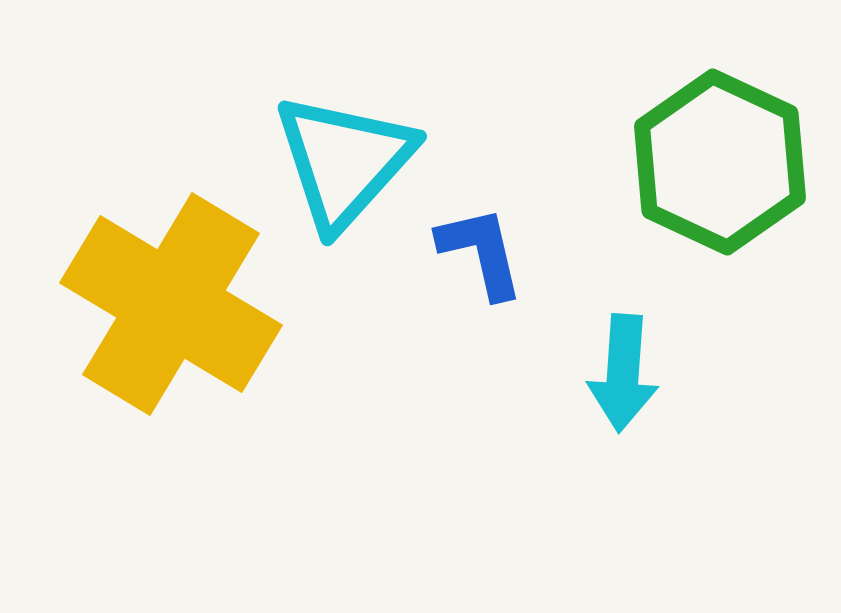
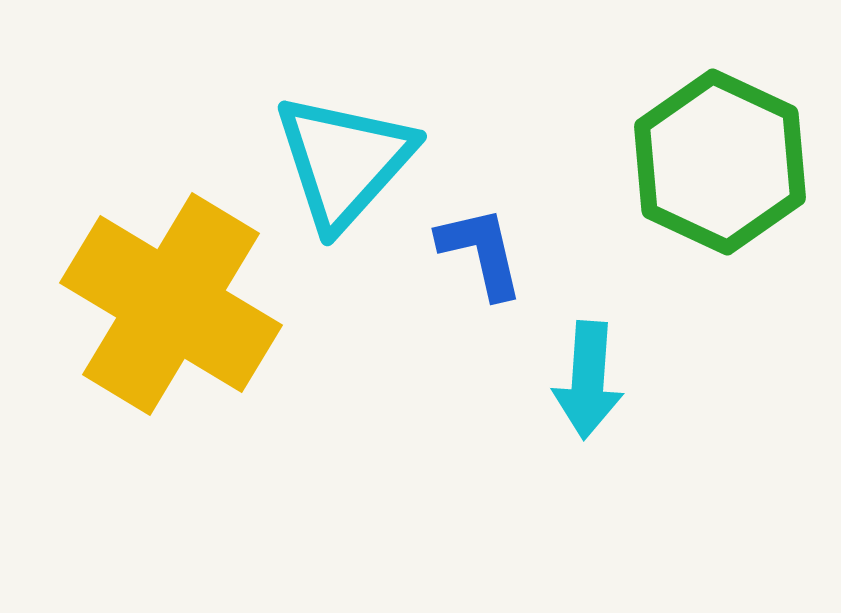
cyan arrow: moved 35 px left, 7 px down
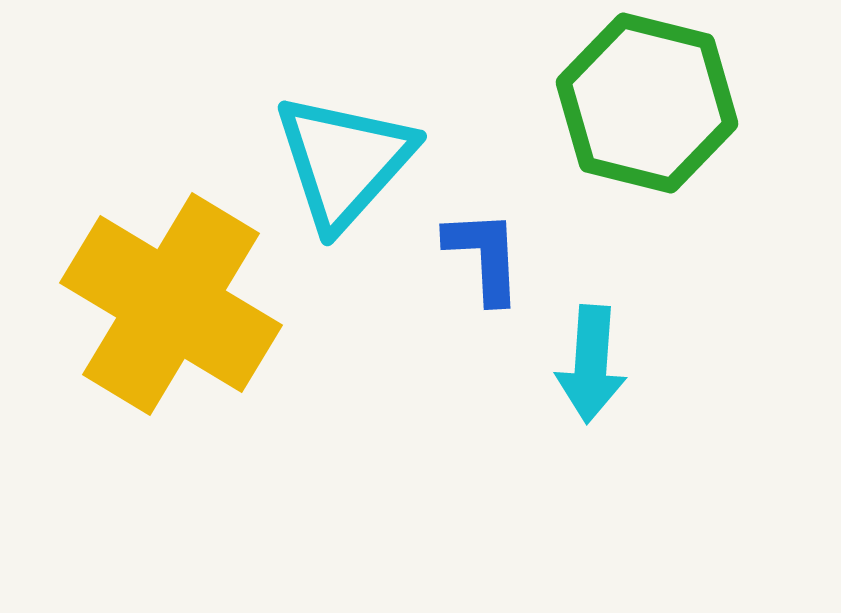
green hexagon: moved 73 px left, 59 px up; rotated 11 degrees counterclockwise
blue L-shape: moved 3 px right, 4 px down; rotated 10 degrees clockwise
cyan arrow: moved 3 px right, 16 px up
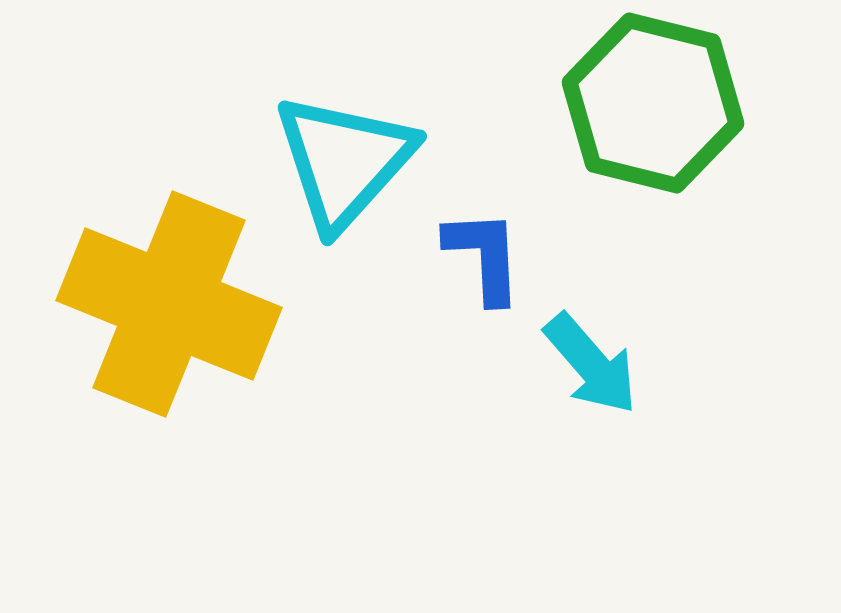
green hexagon: moved 6 px right
yellow cross: moved 2 px left; rotated 9 degrees counterclockwise
cyan arrow: rotated 45 degrees counterclockwise
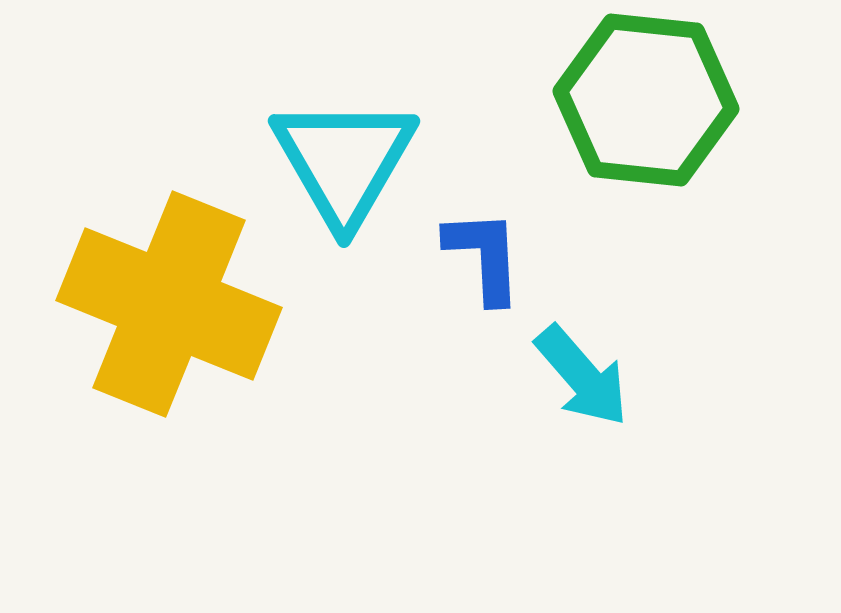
green hexagon: moved 7 px left, 3 px up; rotated 8 degrees counterclockwise
cyan triangle: rotated 12 degrees counterclockwise
cyan arrow: moved 9 px left, 12 px down
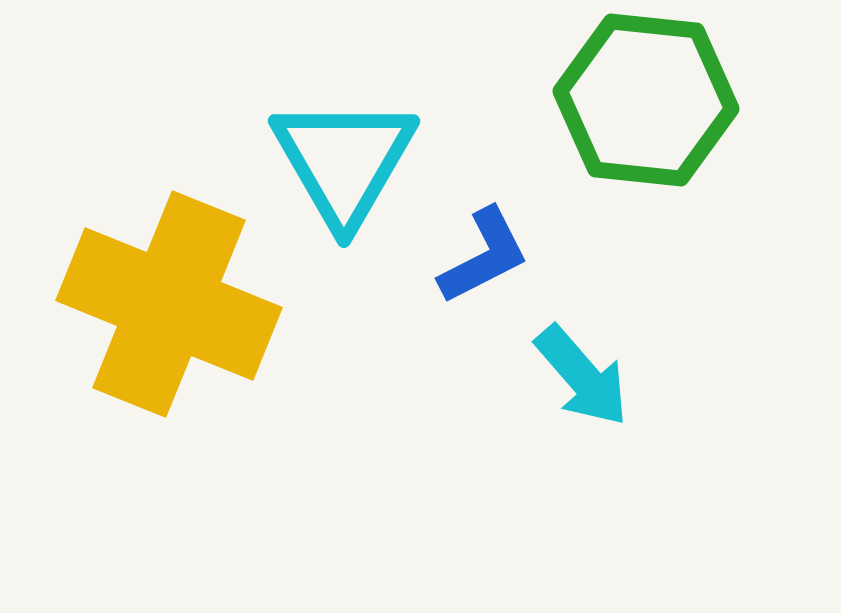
blue L-shape: rotated 66 degrees clockwise
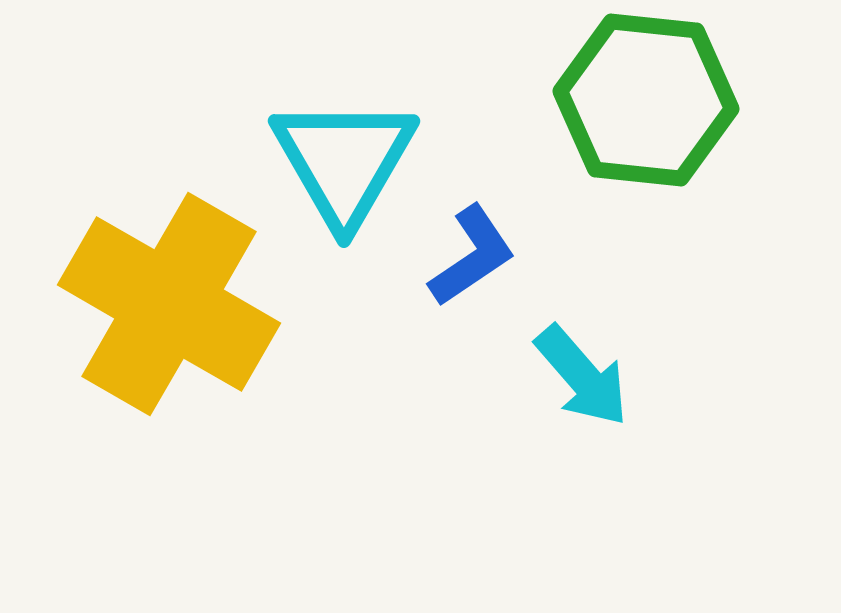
blue L-shape: moved 12 px left; rotated 7 degrees counterclockwise
yellow cross: rotated 8 degrees clockwise
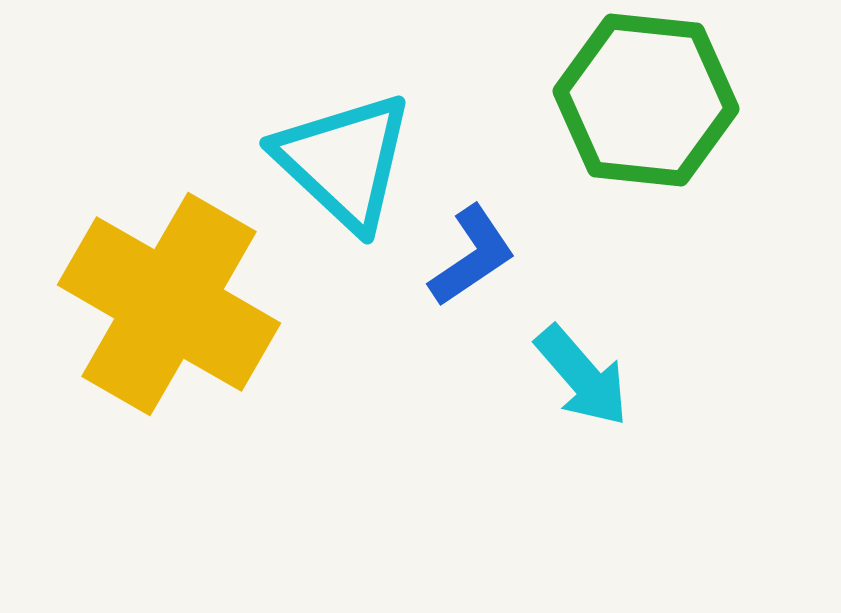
cyan triangle: rotated 17 degrees counterclockwise
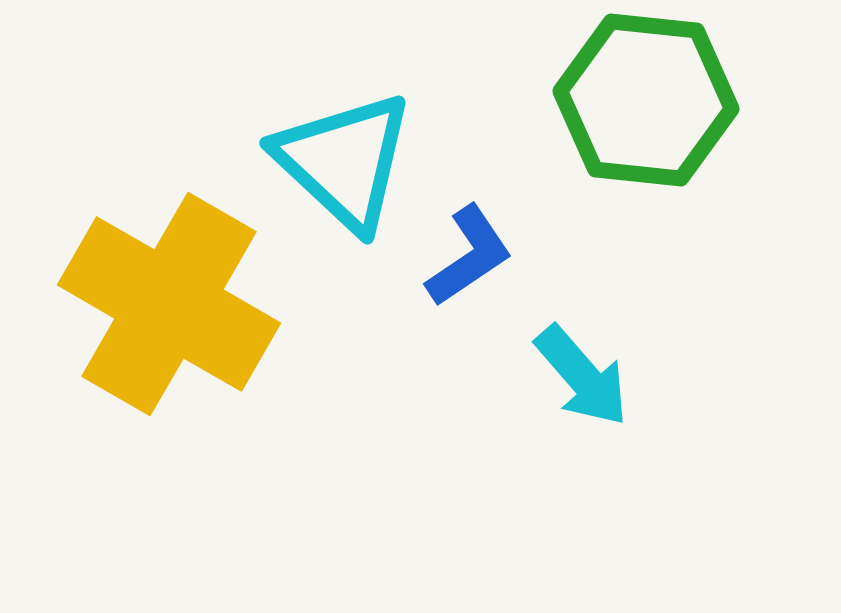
blue L-shape: moved 3 px left
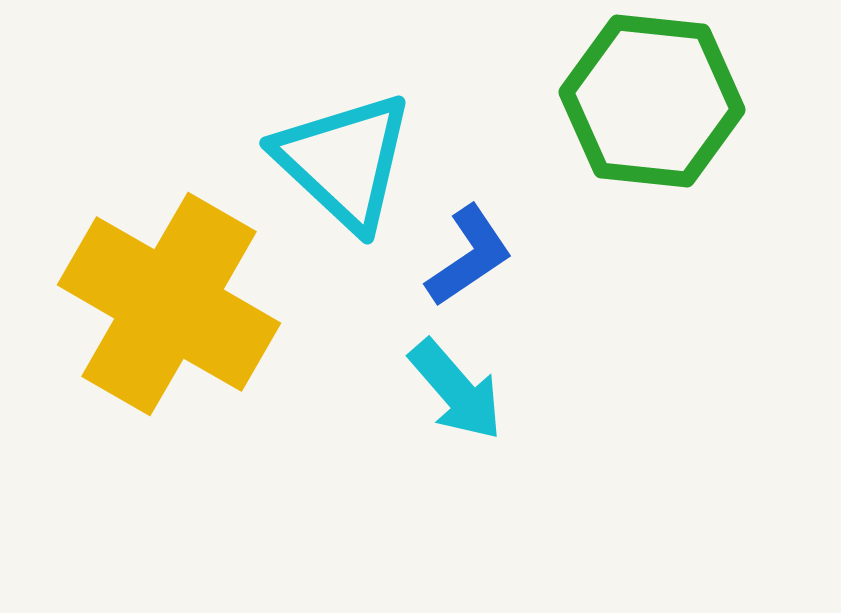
green hexagon: moved 6 px right, 1 px down
cyan arrow: moved 126 px left, 14 px down
